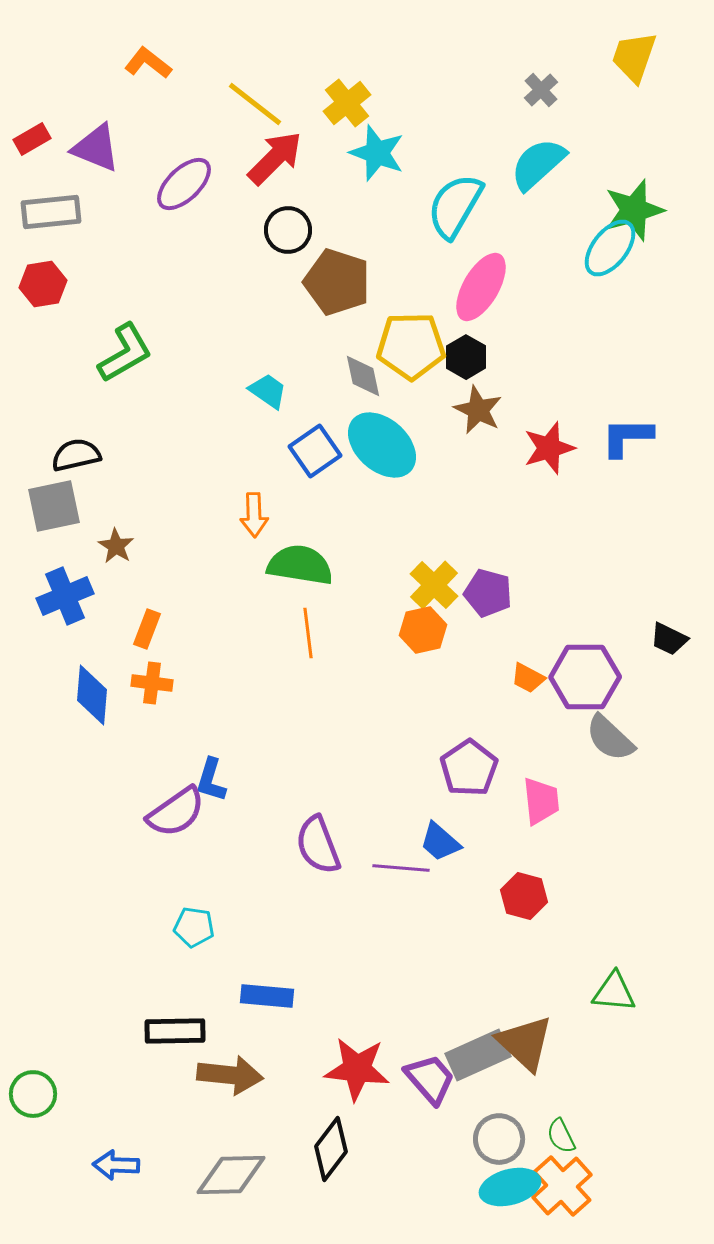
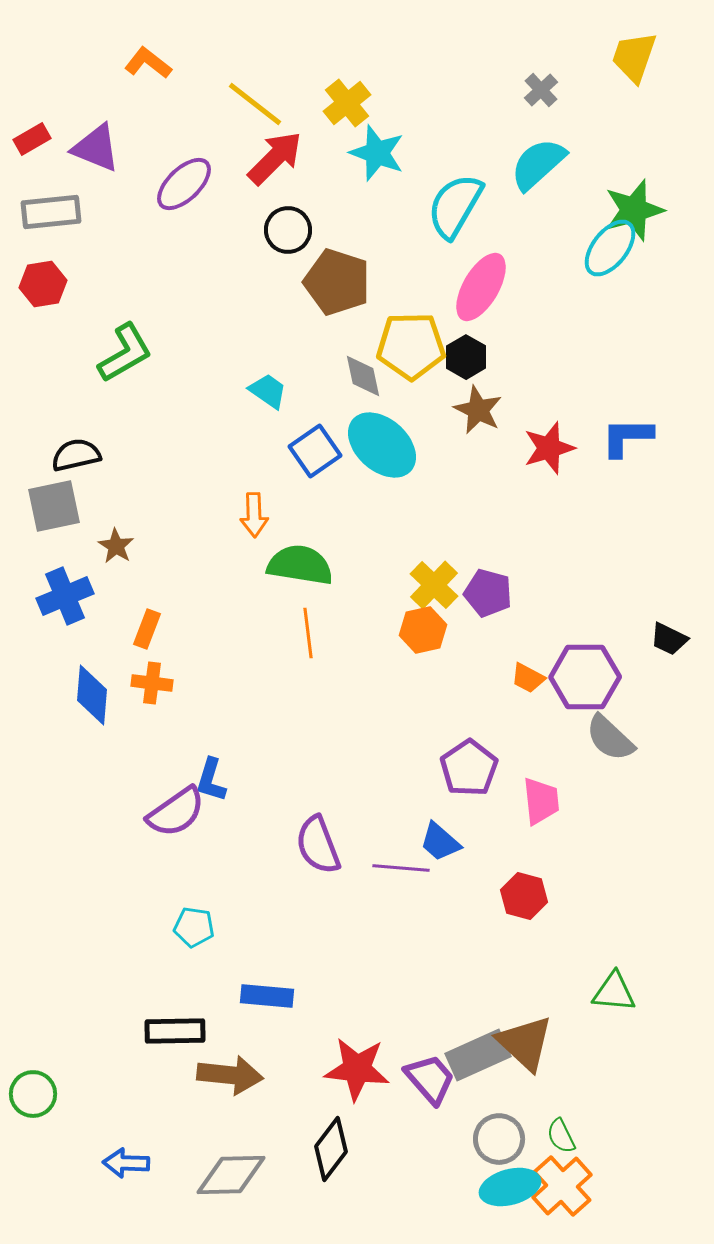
blue arrow at (116, 1165): moved 10 px right, 2 px up
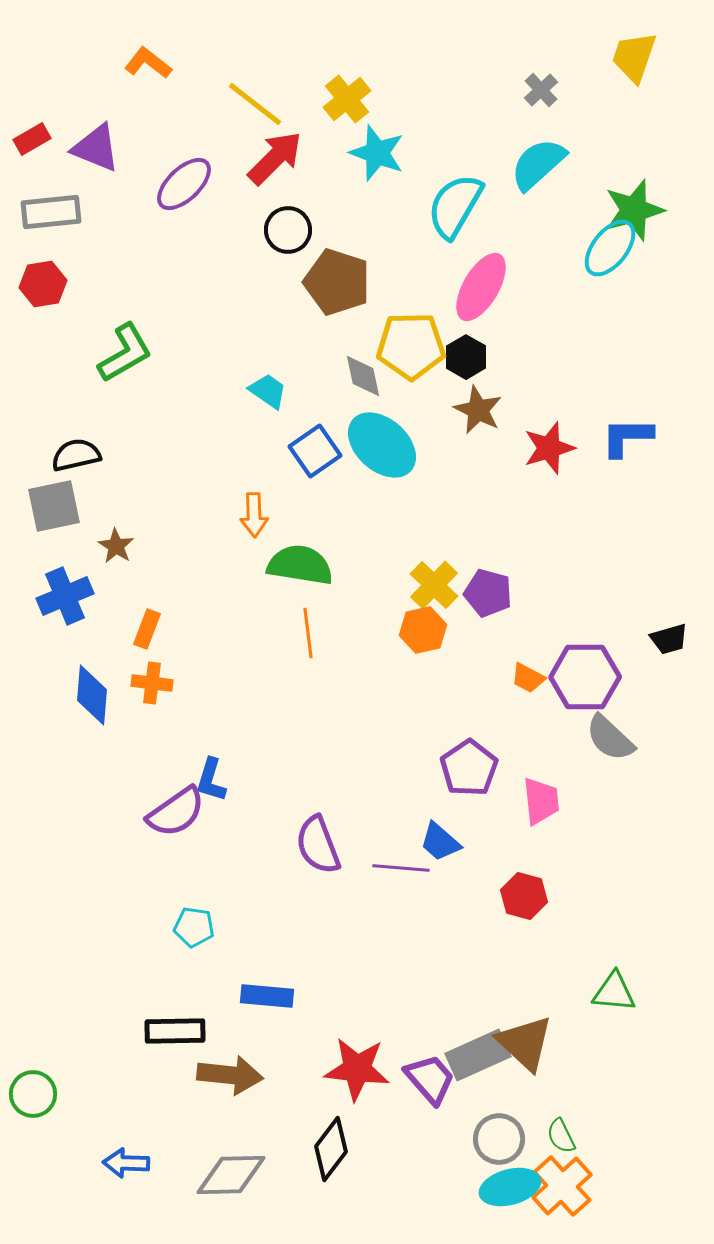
yellow cross at (347, 103): moved 4 px up
black trapezoid at (669, 639): rotated 42 degrees counterclockwise
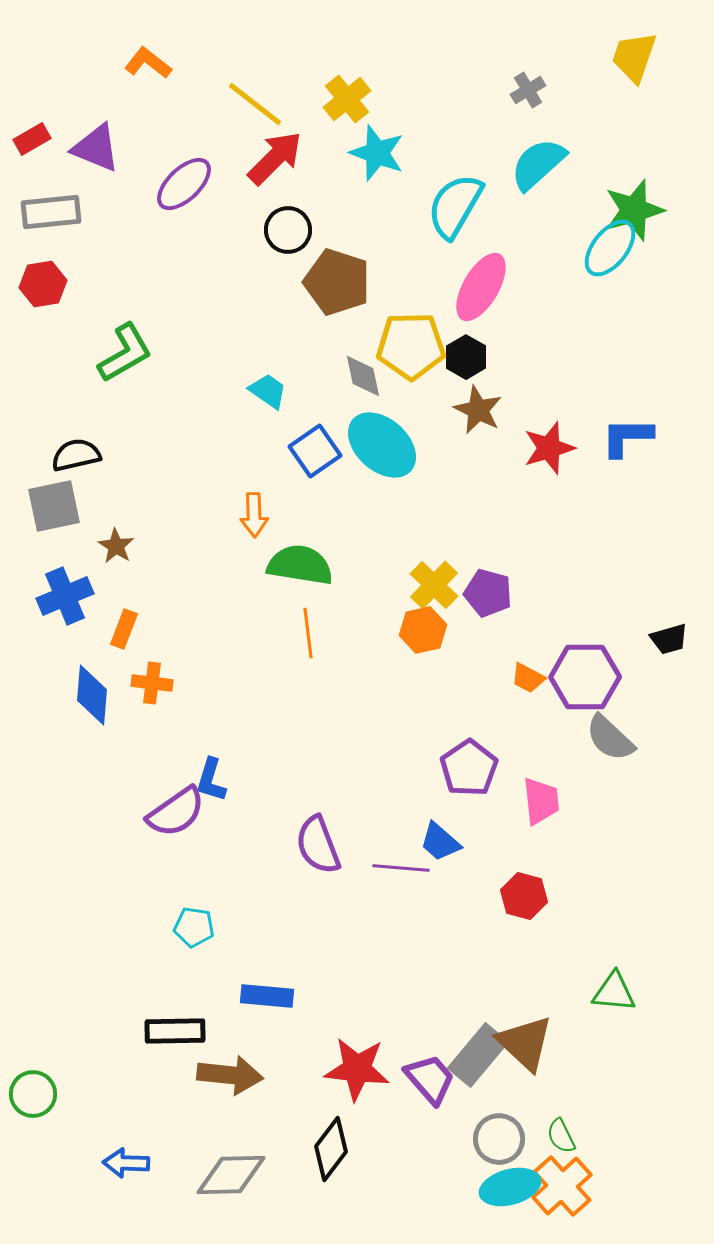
gray cross at (541, 90): moved 13 px left; rotated 12 degrees clockwise
orange rectangle at (147, 629): moved 23 px left
gray rectangle at (478, 1055): rotated 26 degrees counterclockwise
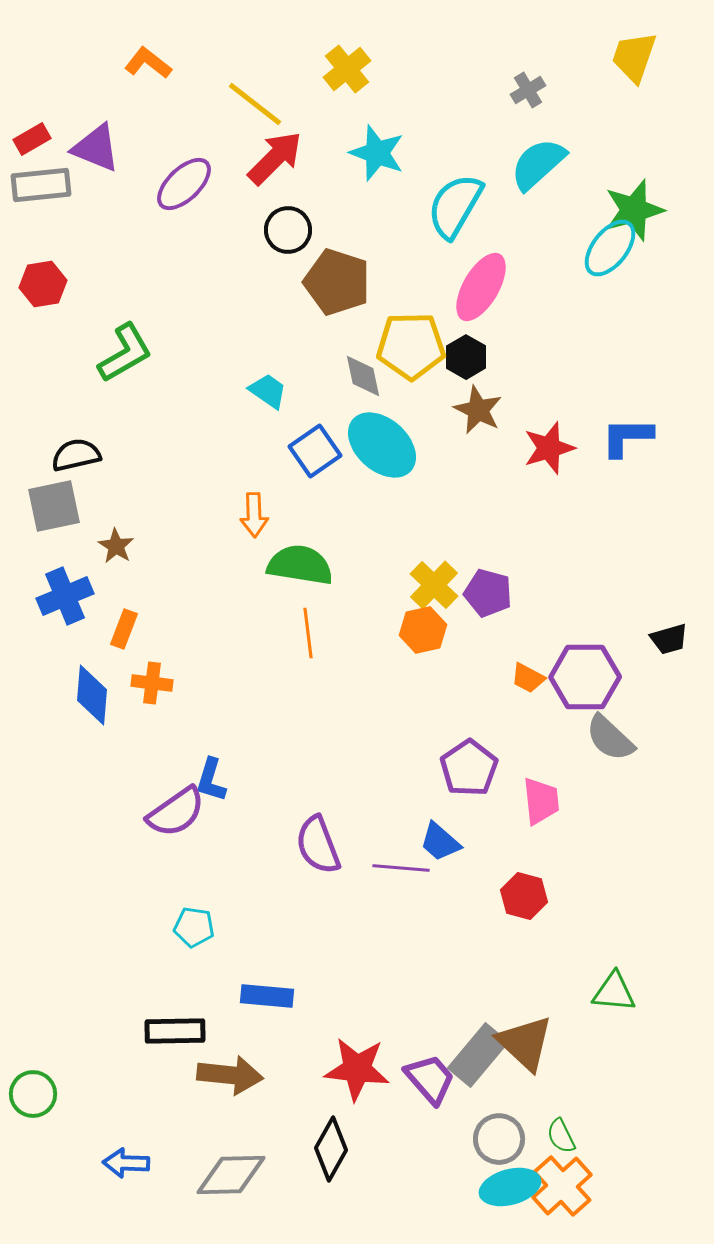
yellow cross at (347, 99): moved 30 px up
gray rectangle at (51, 212): moved 10 px left, 27 px up
black diamond at (331, 1149): rotated 8 degrees counterclockwise
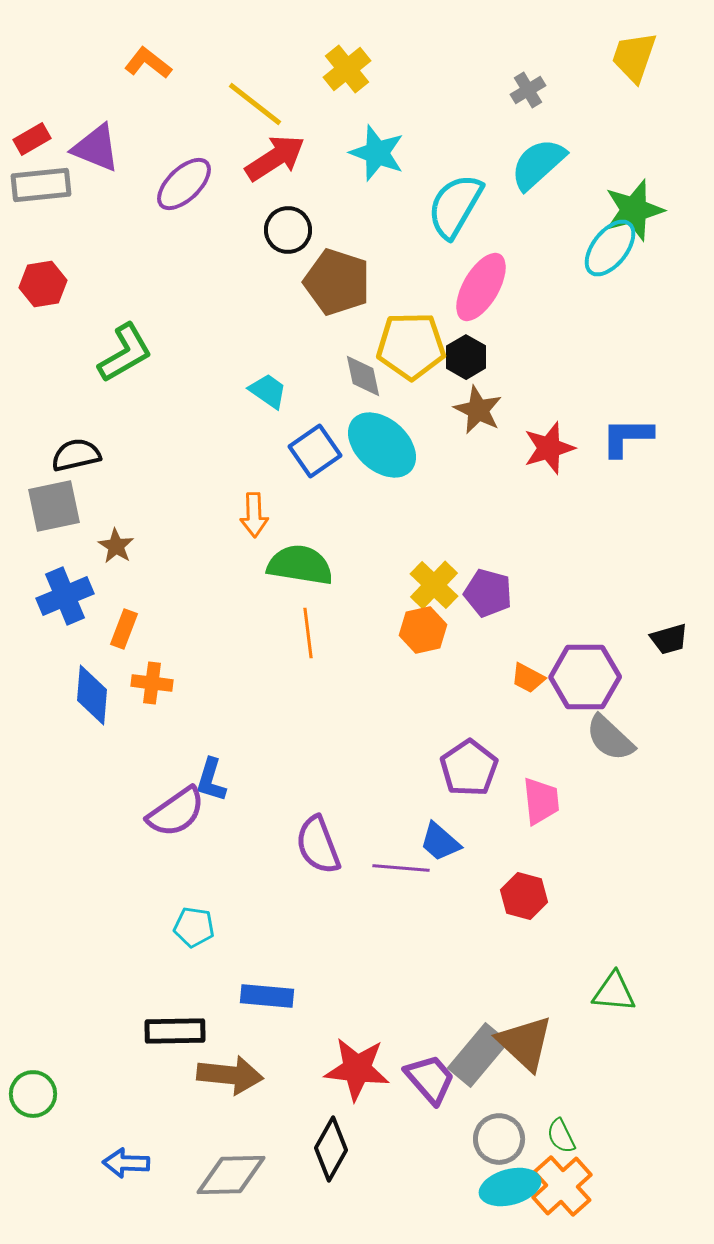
red arrow at (275, 158): rotated 12 degrees clockwise
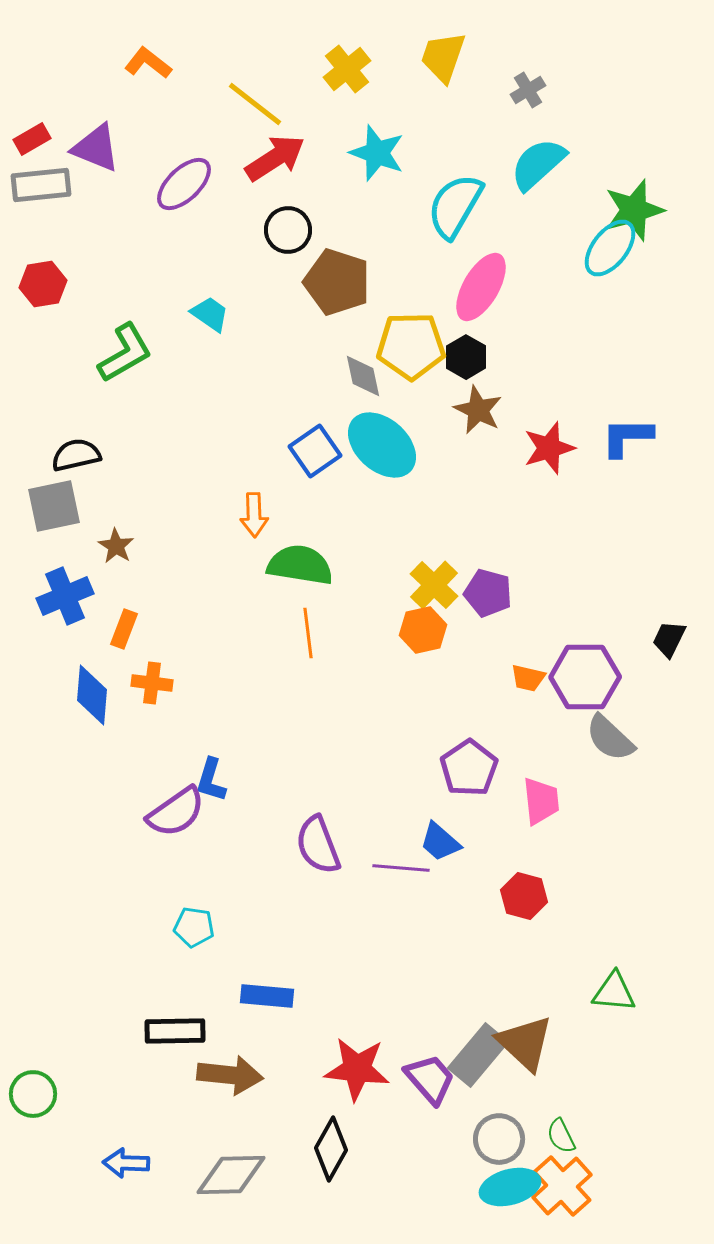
yellow trapezoid at (634, 57): moved 191 px left
cyan trapezoid at (268, 391): moved 58 px left, 77 px up
black trapezoid at (669, 639): rotated 132 degrees clockwise
orange trapezoid at (528, 678): rotated 15 degrees counterclockwise
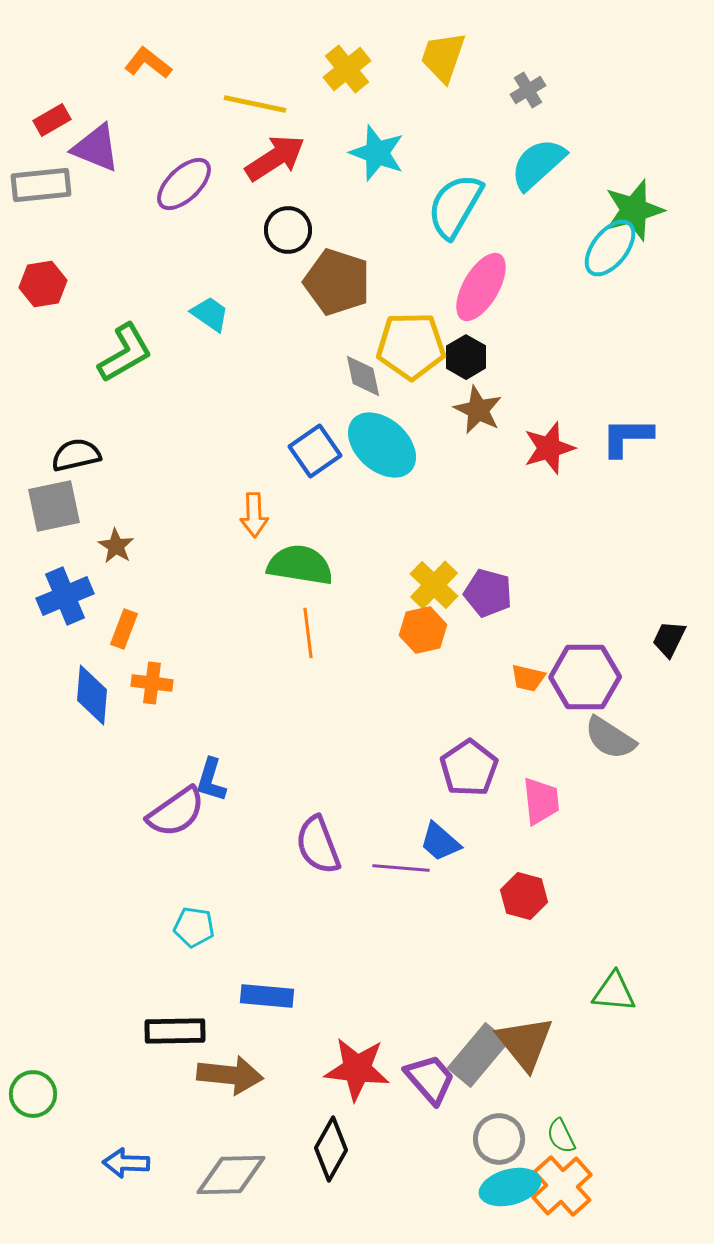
yellow line at (255, 104): rotated 26 degrees counterclockwise
red rectangle at (32, 139): moved 20 px right, 19 px up
gray semicircle at (610, 738): rotated 10 degrees counterclockwise
brown triangle at (525, 1043): rotated 8 degrees clockwise
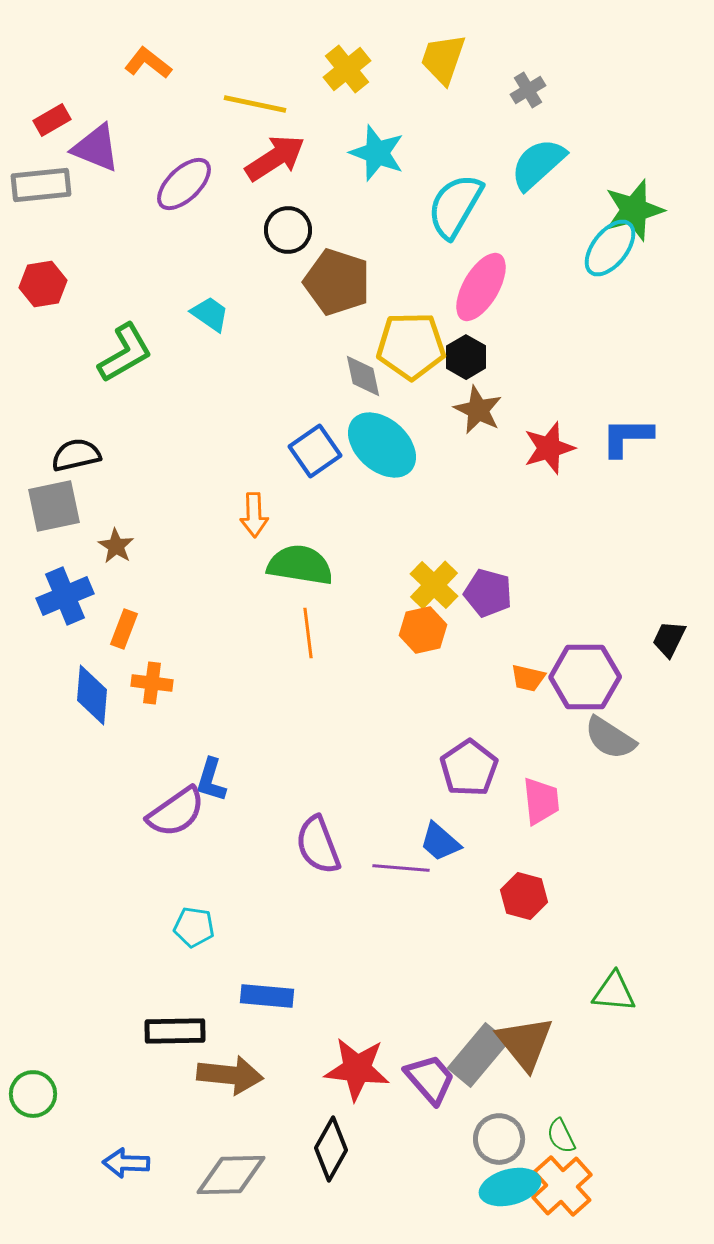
yellow trapezoid at (443, 57): moved 2 px down
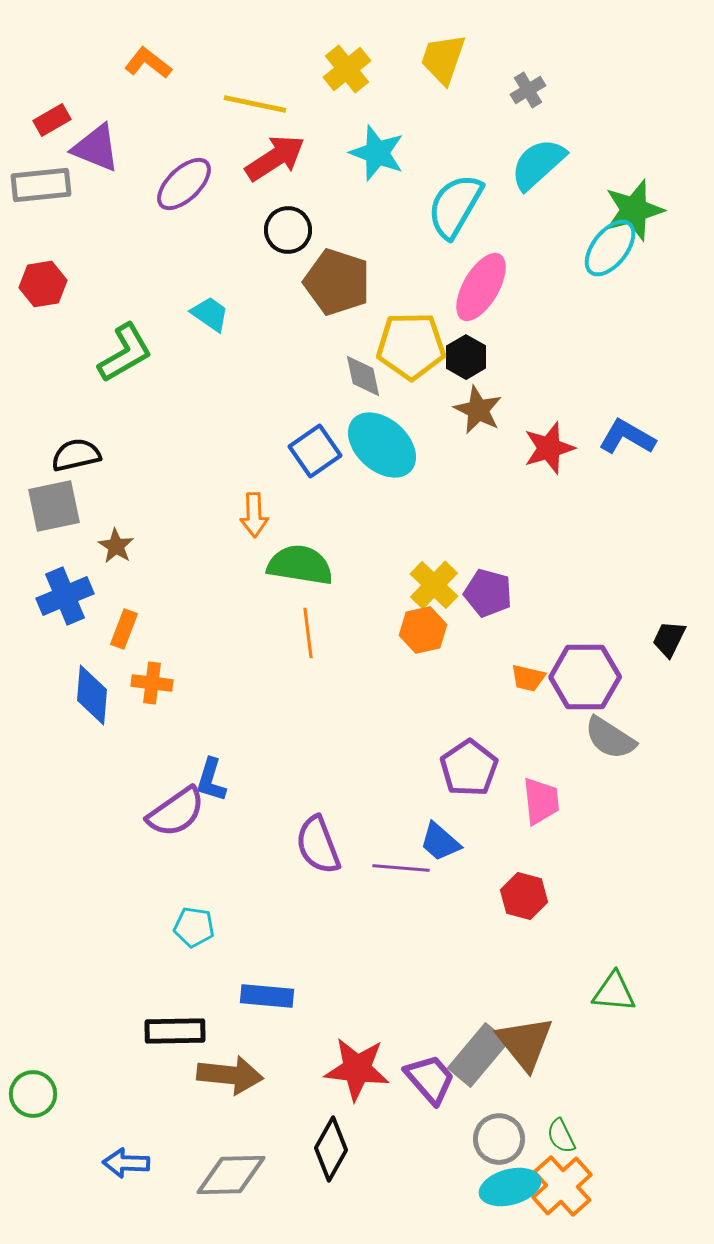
blue L-shape at (627, 437): rotated 30 degrees clockwise
